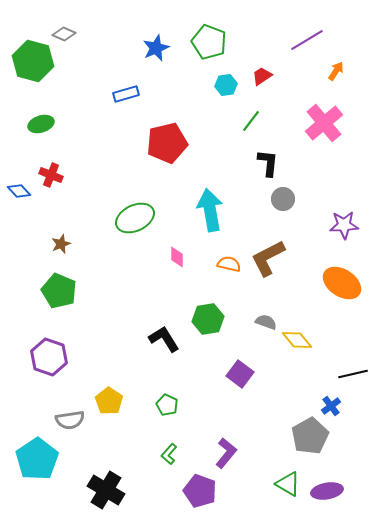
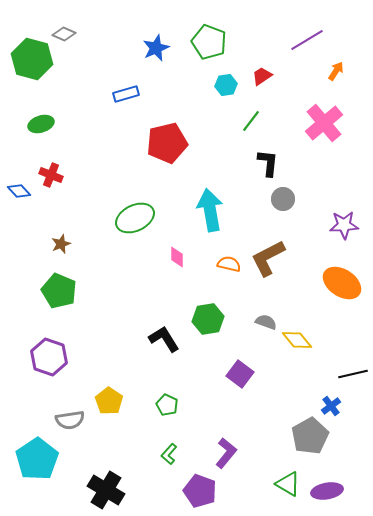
green hexagon at (33, 61): moved 1 px left, 2 px up
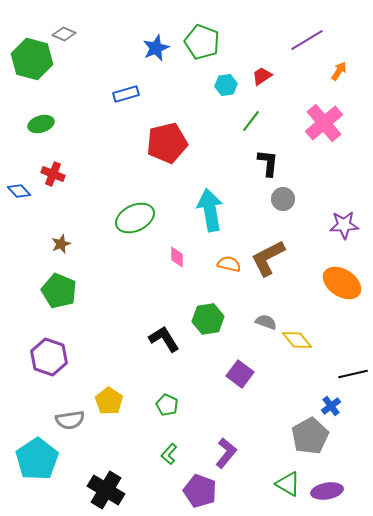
green pentagon at (209, 42): moved 7 px left
orange arrow at (336, 71): moved 3 px right
red cross at (51, 175): moved 2 px right, 1 px up
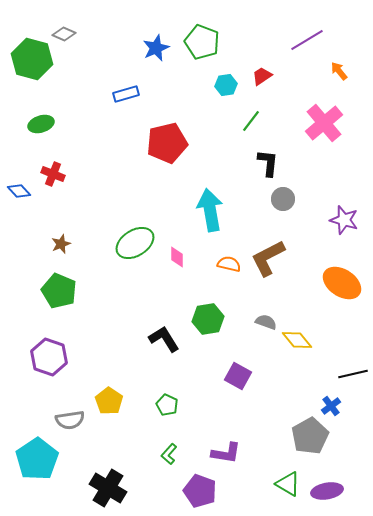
orange arrow at (339, 71): rotated 72 degrees counterclockwise
green ellipse at (135, 218): moved 25 px down; rotated 6 degrees counterclockwise
purple star at (344, 225): moved 5 px up; rotated 20 degrees clockwise
purple square at (240, 374): moved 2 px left, 2 px down; rotated 8 degrees counterclockwise
purple L-shape at (226, 453): rotated 60 degrees clockwise
black cross at (106, 490): moved 2 px right, 2 px up
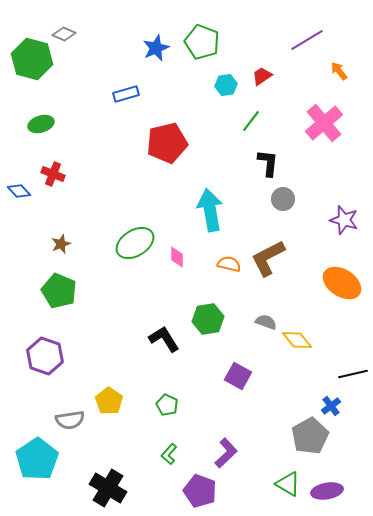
purple hexagon at (49, 357): moved 4 px left, 1 px up
purple L-shape at (226, 453): rotated 52 degrees counterclockwise
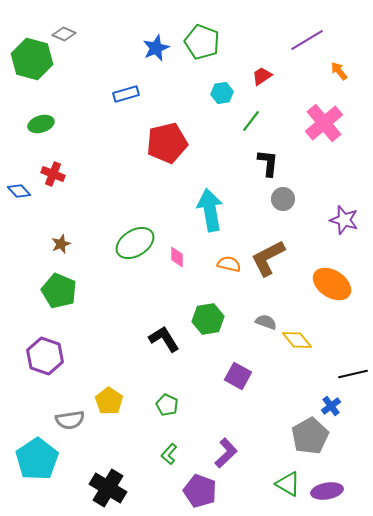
cyan hexagon at (226, 85): moved 4 px left, 8 px down
orange ellipse at (342, 283): moved 10 px left, 1 px down
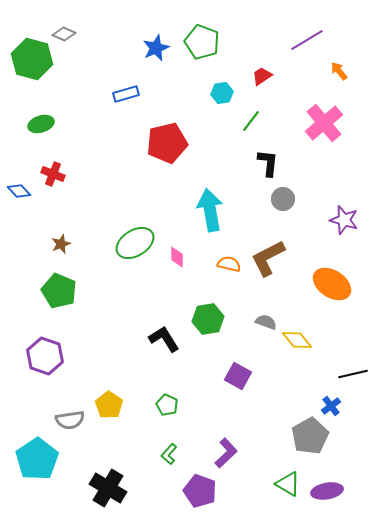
yellow pentagon at (109, 401): moved 4 px down
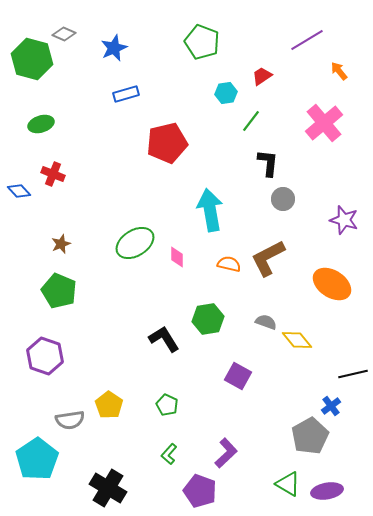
blue star at (156, 48): moved 42 px left
cyan hexagon at (222, 93): moved 4 px right
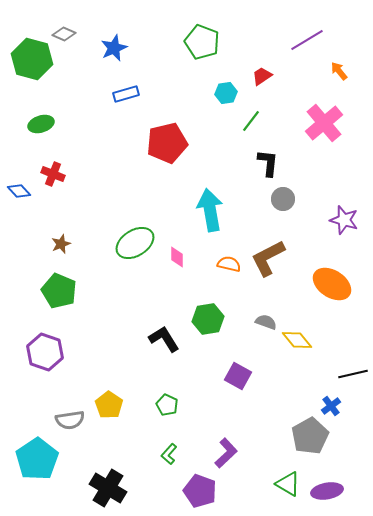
purple hexagon at (45, 356): moved 4 px up
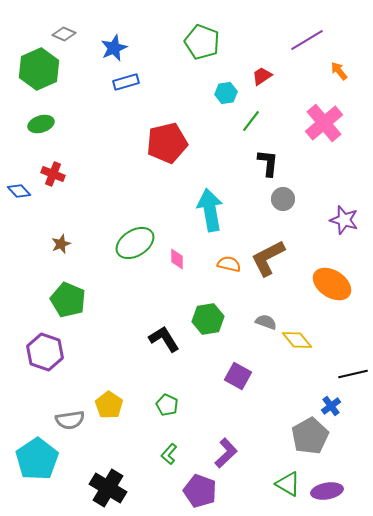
green hexagon at (32, 59): moved 7 px right, 10 px down; rotated 21 degrees clockwise
blue rectangle at (126, 94): moved 12 px up
pink diamond at (177, 257): moved 2 px down
green pentagon at (59, 291): moved 9 px right, 9 px down
